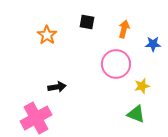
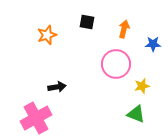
orange star: rotated 18 degrees clockwise
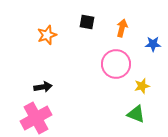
orange arrow: moved 2 px left, 1 px up
black arrow: moved 14 px left
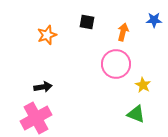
orange arrow: moved 1 px right, 4 px down
blue star: moved 1 px right, 24 px up
yellow star: moved 1 px right, 1 px up; rotated 28 degrees counterclockwise
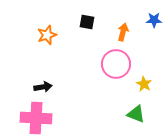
yellow star: moved 1 px right, 1 px up
pink cross: rotated 32 degrees clockwise
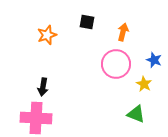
blue star: moved 40 px down; rotated 21 degrees clockwise
black arrow: rotated 108 degrees clockwise
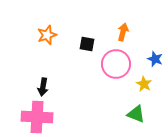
black square: moved 22 px down
blue star: moved 1 px right, 1 px up
pink cross: moved 1 px right, 1 px up
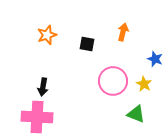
pink circle: moved 3 px left, 17 px down
